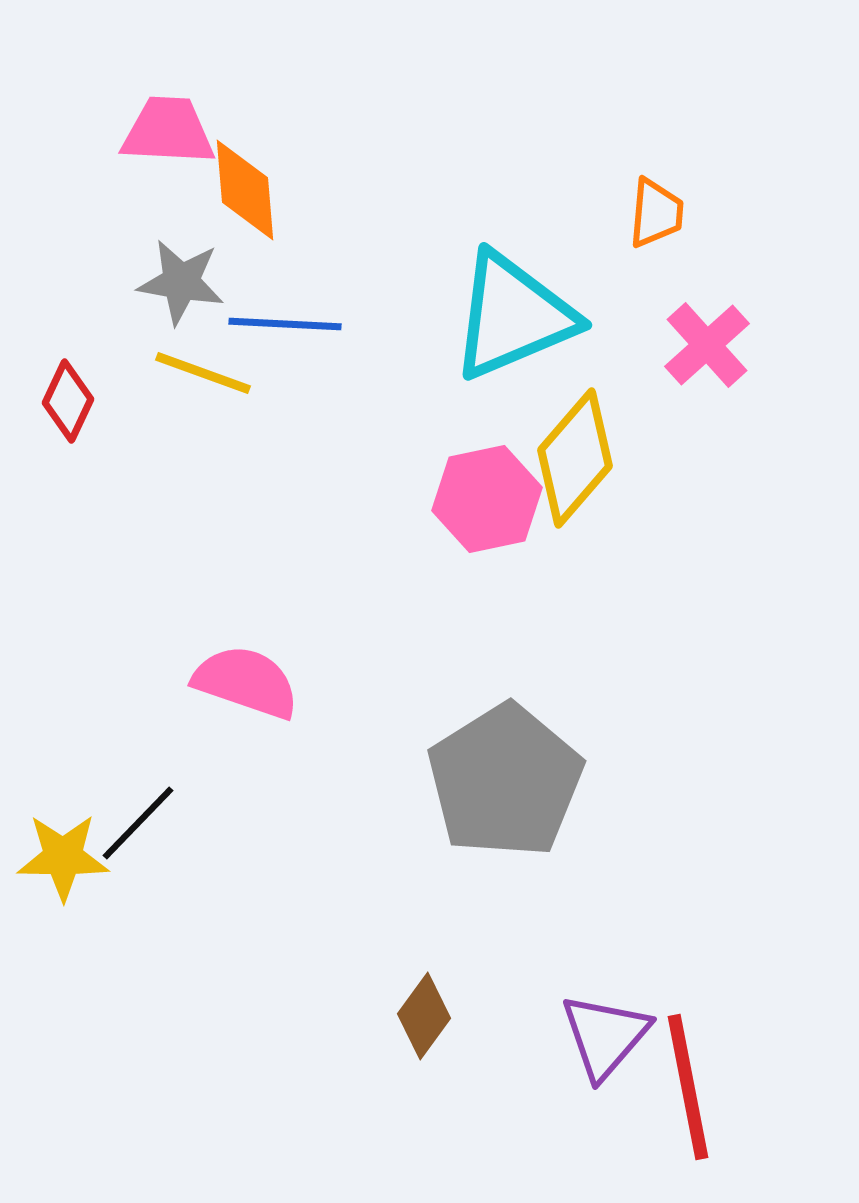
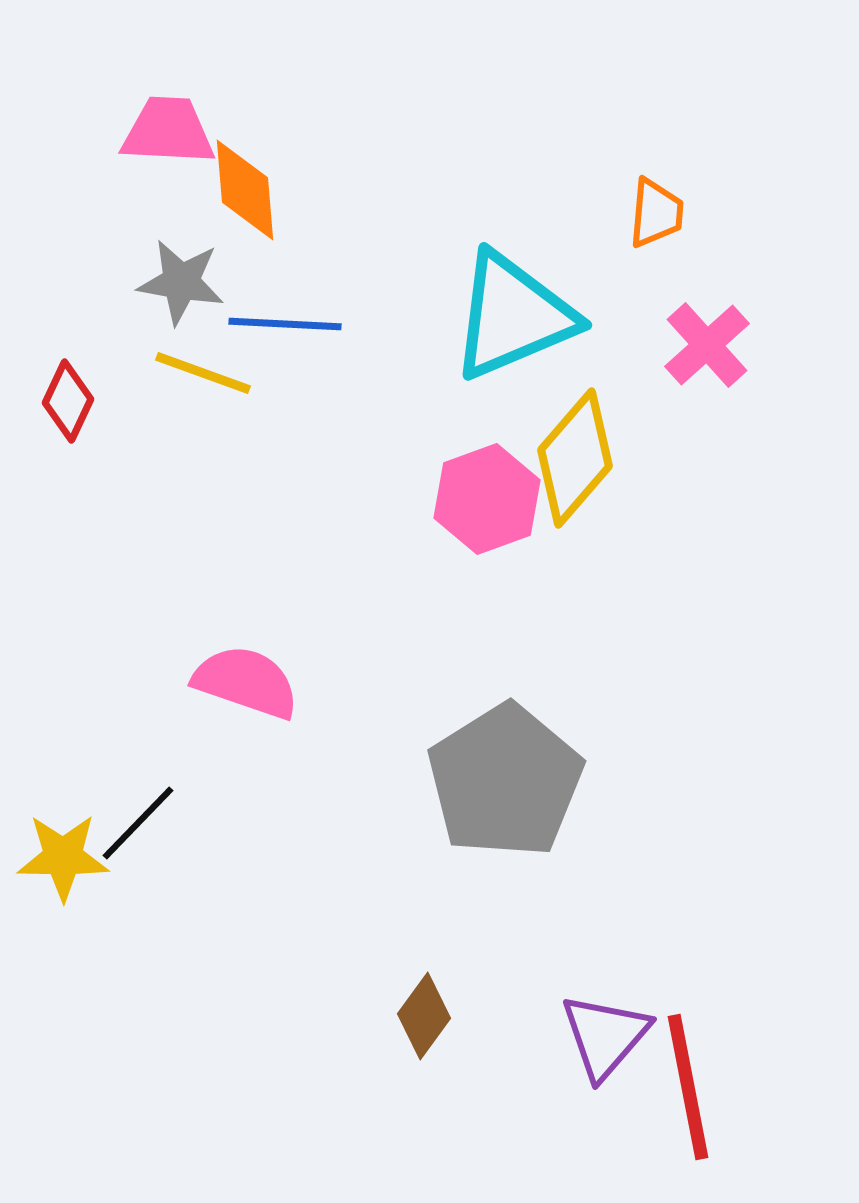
pink hexagon: rotated 8 degrees counterclockwise
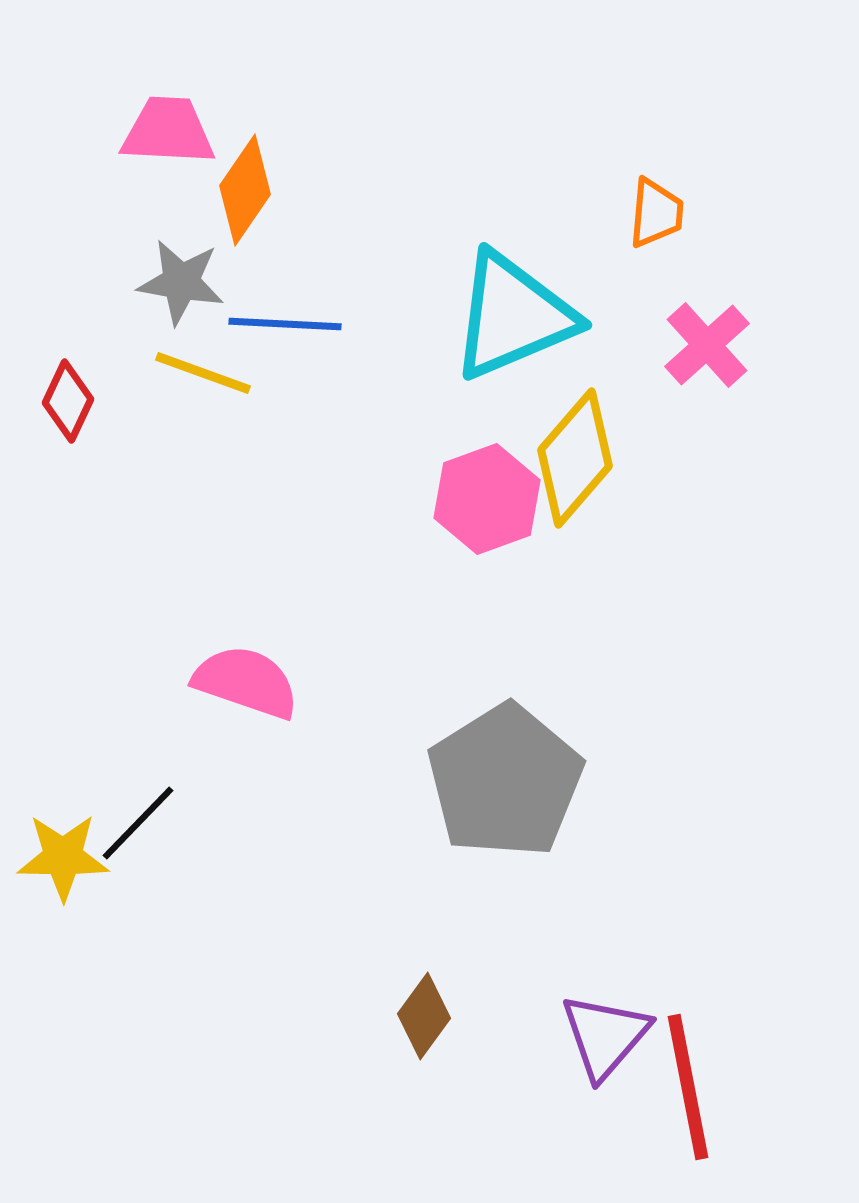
orange diamond: rotated 39 degrees clockwise
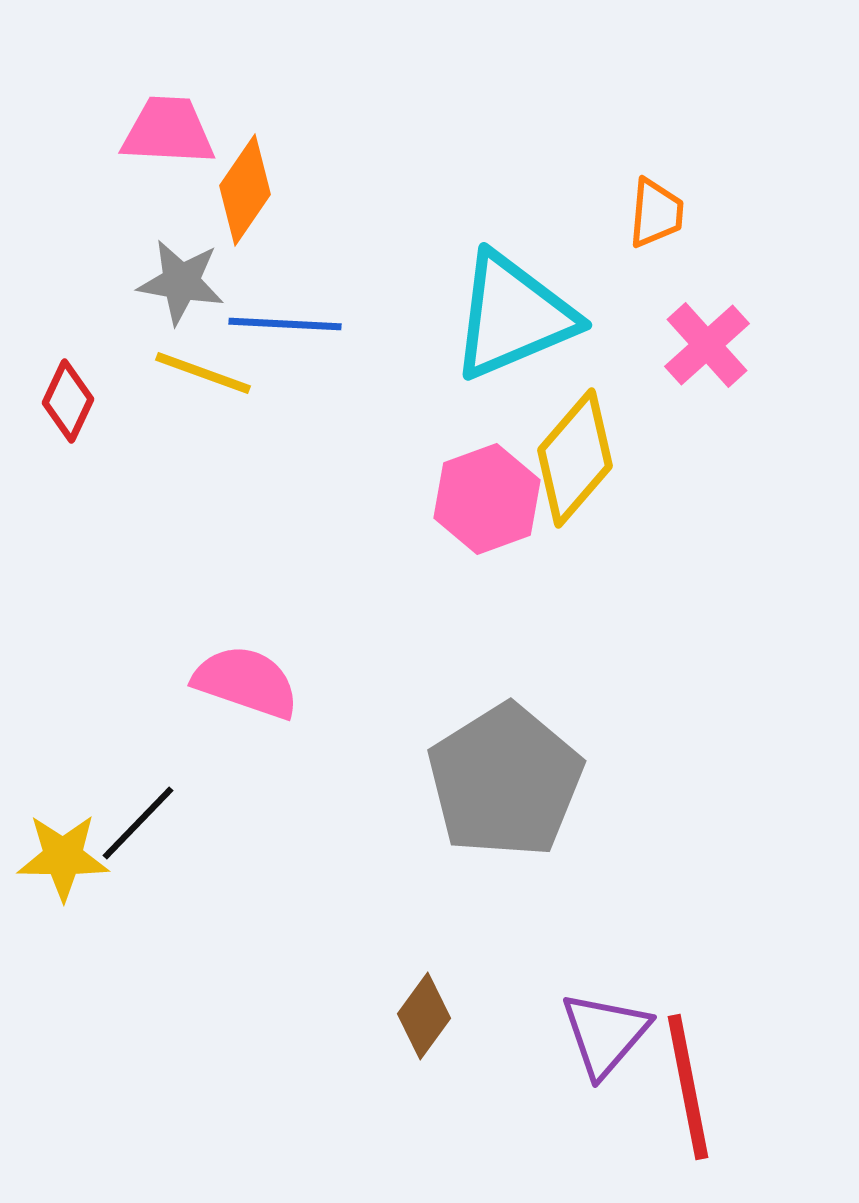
purple triangle: moved 2 px up
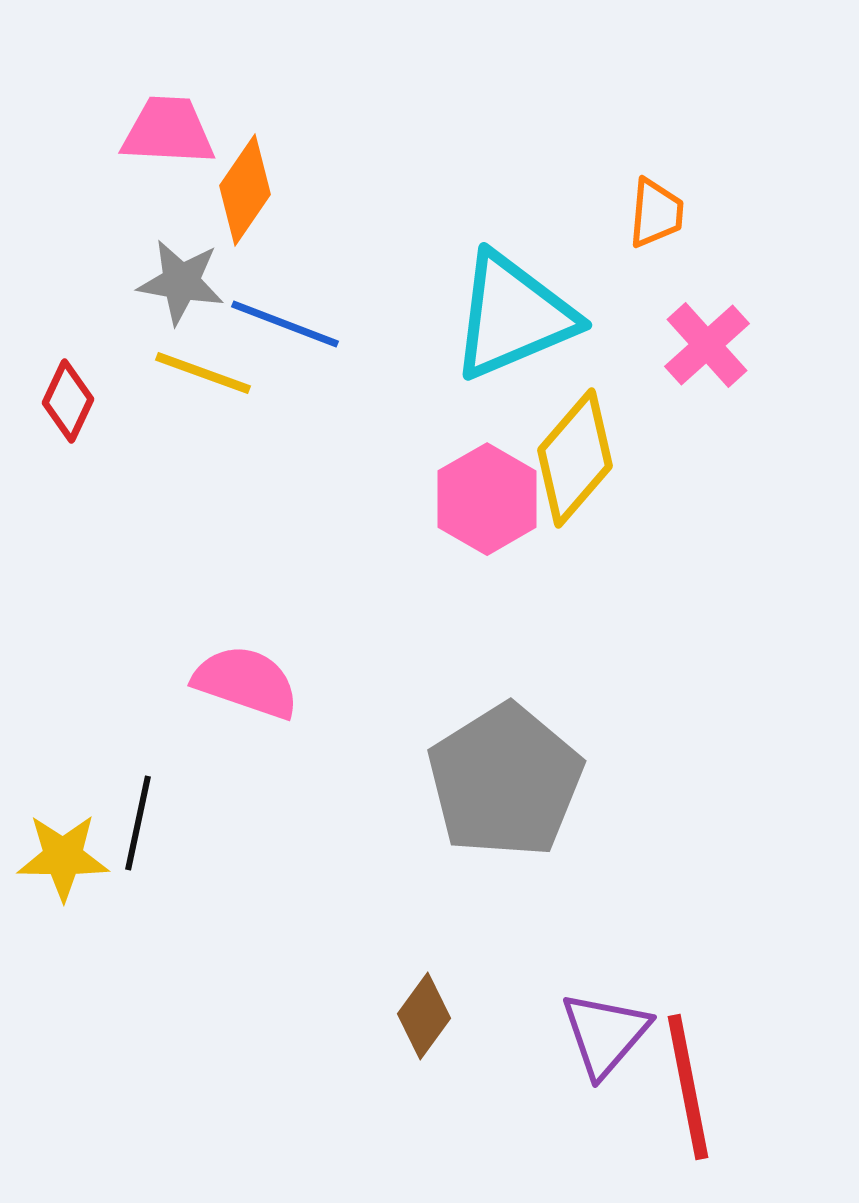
blue line: rotated 18 degrees clockwise
pink hexagon: rotated 10 degrees counterclockwise
black line: rotated 32 degrees counterclockwise
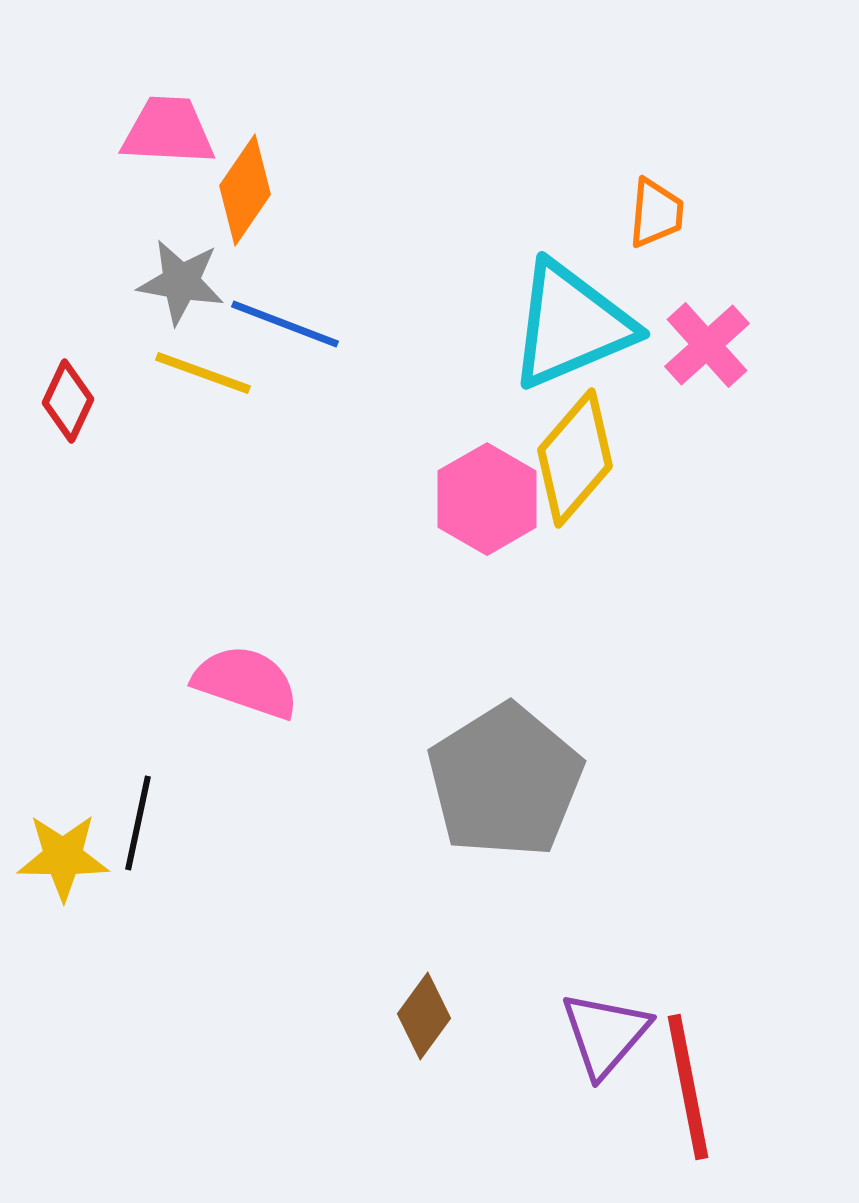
cyan triangle: moved 58 px right, 9 px down
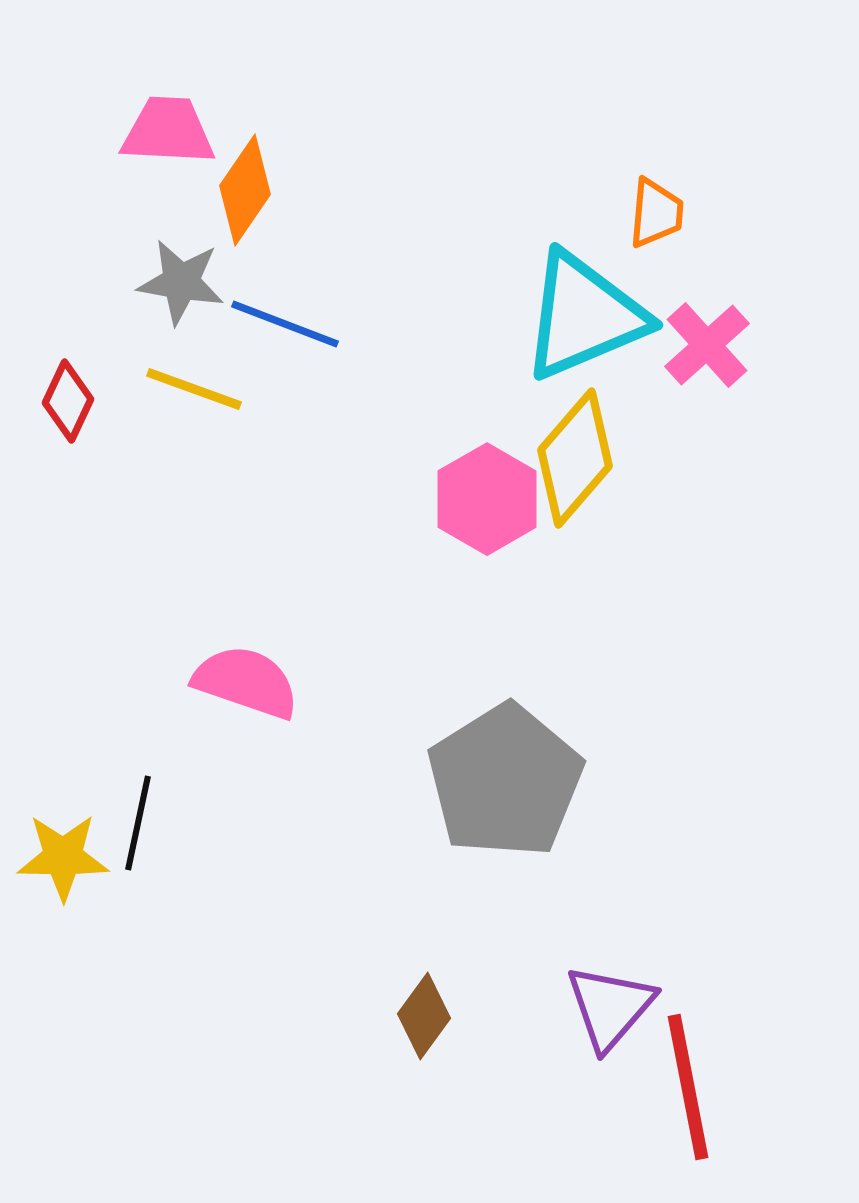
cyan triangle: moved 13 px right, 9 px up
yellow line: moved 9 px left, 16 px down
purple triangle: moved 5 px right, 27 px up
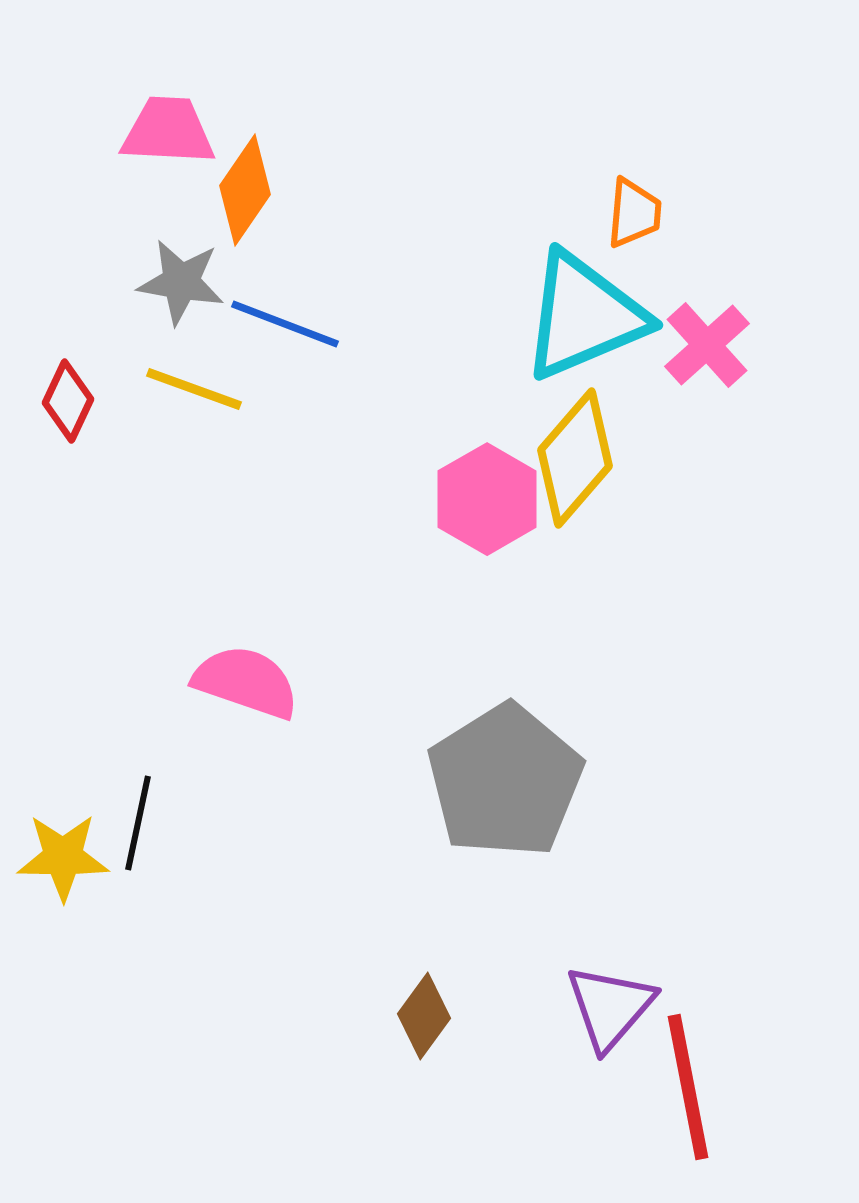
orange trapezoid: moved 22 px left
